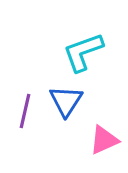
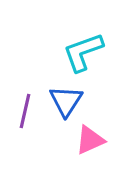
pink triangle: moved 14 px left
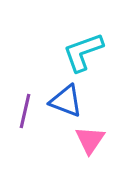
blue triangle: rotated 42 degrees counterclockwise
pink triangle: rotated 32 degrees counterclockwise
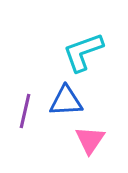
blue triangle: rotated 24 degrees counterclockwise
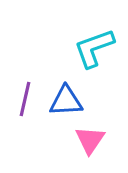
cyan L-shape: moved 11 px right, 4 px up
purple line: moved 12 px up
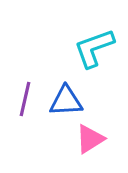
pink triangle: moved 1 px up; rotated 24 degrees clockwise
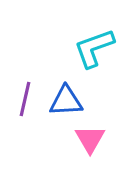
pink triangle: rotated 28 degrees counterclockwise
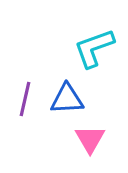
blue triangle: moved 1 px right, 2 px up
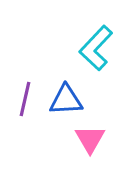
cyan L-shape: moved 2 px right; rotated 27 degrees counterclockwise
blue triangle: moved 1 px left, 1 px down
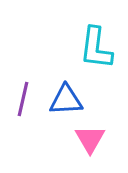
cyan L-shape: rotated 36 degrees counterclockwise
purple line: moved 2 px left
